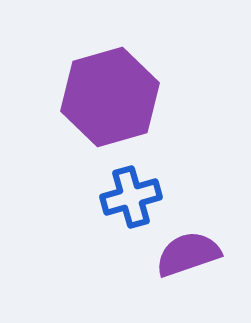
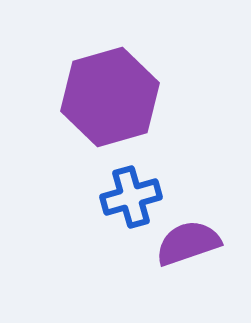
purple semicircle: moved 11 px up
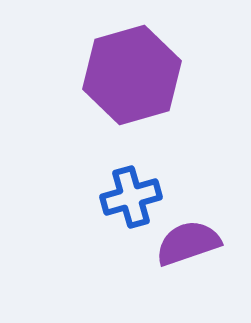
purple hexagon: moved 22 px right, 22 px up
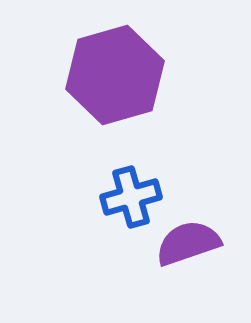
purple hexagon: moved 17 px left
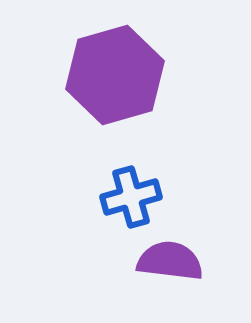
purple semicircle: moved 18 px left, 18 px down; rotated 26 degrees clockwise
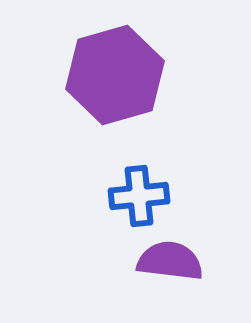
blue cross: moved 8 px right, 1 px up; rotated 10 degrees clockwise
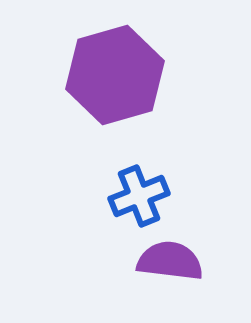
blue cross: rotated 16 degrees counterclockwise
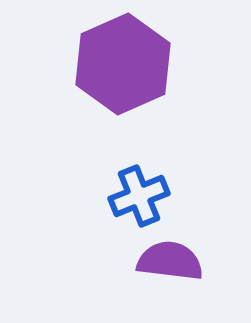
purple hexagon: moved 8 px right, 11 px up; rotated 8 degrees counterclockwise
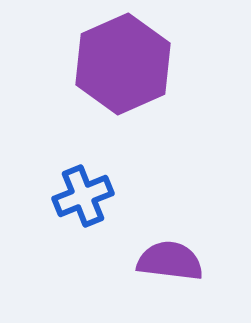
blue cross: moved 56 px left
